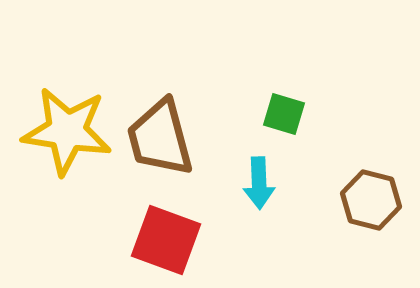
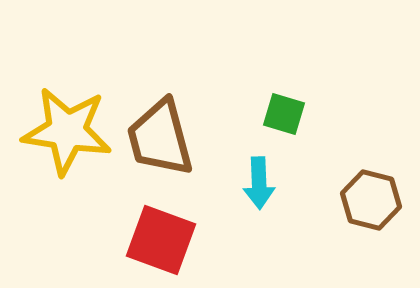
red square: moved 5 px left
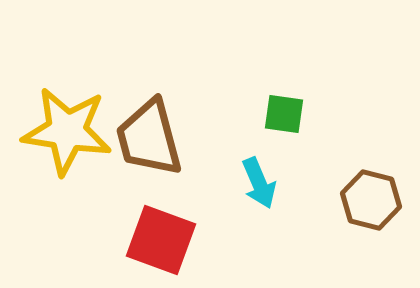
green square: rotated 9 degrees counterclockwise
brown trapezoid: moved 11 px left
cyan arrow: rotated 21 degrees counterclockwise
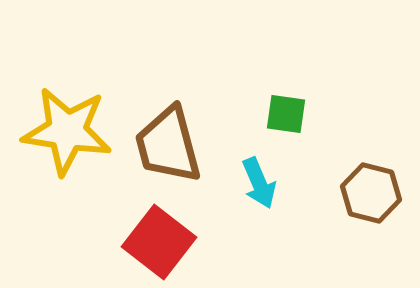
green square: moved 2 px right
brown trapezoid: moved 19 px right, 7 px down
brown hexagon: moved 7 px up
red square: moved 2 px left, 2 px down; rotated 18 degrees clockwise
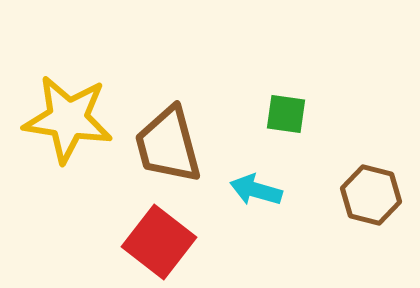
yellow star: moved 1 px right, 12 px up
cyan arrow: moved 3 px left, 7 px down; rotated 129 degrees clockwise
brown hexagon: moved 2 px down
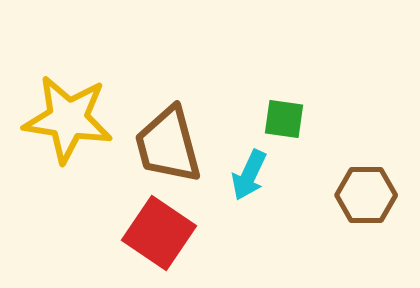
green square: moved 2 px left, 5 px down
cyan arrow: moved 7 px left, 15 px up; rotated 81 degrees counterclockwise
brown hexagon: moved 5 px left; rotated 14 degrees counterclockwise
red square: moved 9 px up; rotated 4 degrees counterclockwise
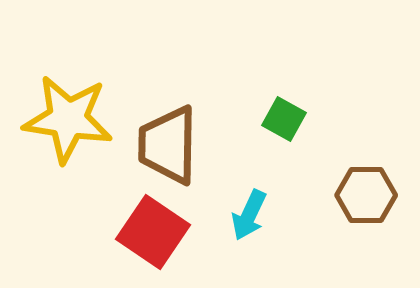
green square: rotated 21 degrees clockwise
brown trapezoid: rotated 16 degrees clockwise
cyan arrow: moved 40 px down
red square: moved 6 px left, 1 px up
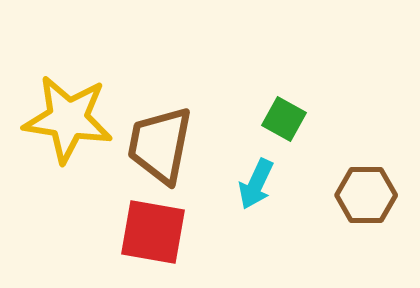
brown trapezoid: moved 8 px left; rotated 10 degrees clockwise
cyan arrow: moved 7 px right, 31 px up
red square: rotated 24 degrees counterclockwise
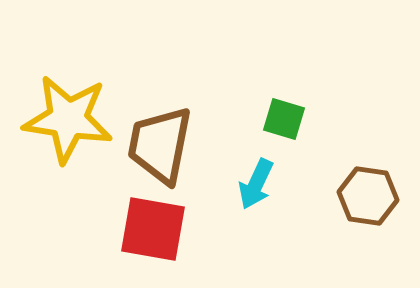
green square: rotated 12 degrees counterclockwise
brown hexagon: moved 2 px right, 1 px down; rotated 8 degrees clockwise
red square: moved 3 px up
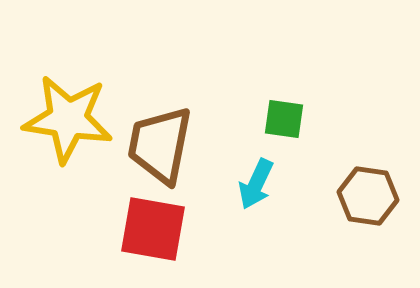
green square: rotated 9 degrees counterclockwise
